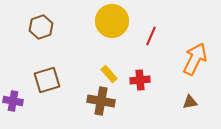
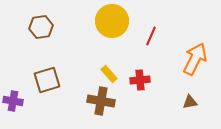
brown hexagon: rotated 10 degrees clockwise
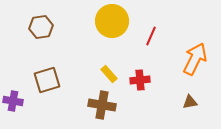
brown cross: moved 1 px right, 4 px down
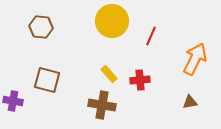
brown hexagon: rotated 15 degrees clockwise
brown square: rotated 32 degrees clockwise
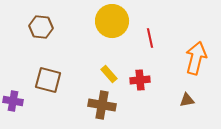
red line: moved 1 px left, 2 px down; rotated 36 degrees counterclockwise
orange arrow: moved 1 px right, 1 px up; rotated 12 degrees counterclockwise
brown square: moved 1 px right
brown triangle: moved 3 px left, 2 px up
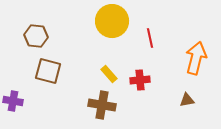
brown hexagon: moved 5 px left, 9 px down
brown square: moved 9 px up
